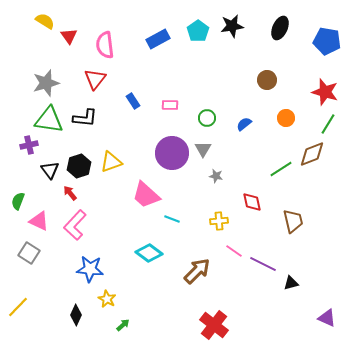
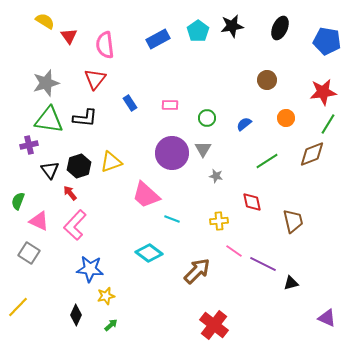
red star at (325, 92): moved 2 px left; rotated 24 degrees counterclockwise
blue rectangle at (133, 101): moved 3 px left, 2 px down
green line at (281, 169): moved 14 px left, 8 px up
yellow star at (107, 299): moved 1 px left, 3 px up; rotated 30 degrees clockwise
green arrow at (123, 325): moved 12 px left
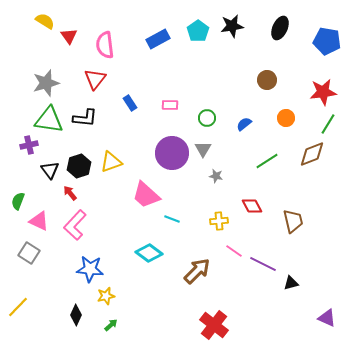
red diamond at (252, 202): moved 4 px down; rotated 15 degrees counterclockwise
